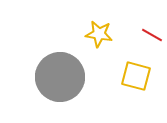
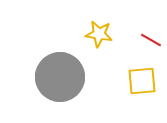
red line: moved 1 px left, 5 px down
yellow square: moved 6 px right, 5 px down; rotated 20 degrees counterclockwise
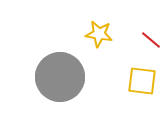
red line: rotated 10 degrees clockwise
yellow square: rotated 12 degrees clockwise
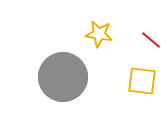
gray circle: moved 3 px right
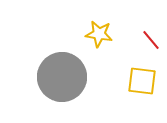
red line: rotated 10 degrees clockwise
gray circle: moved 1 px left
